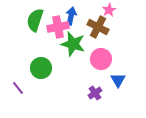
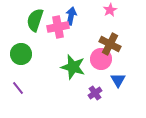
pink star: moved 1 px right
brown cross: moved 12 px right, 17 px down
green star: moved 23 px down
green circle: moved 20 px left, 14 px up
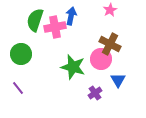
pink cross: moved 3 px left
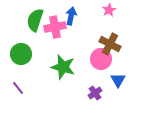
pink star: moved 1 px left
green star: moved 10 px left
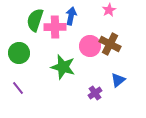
pink cross: rotated 10 degrees clockwise
green circle: moved 2 px left, 1 px up
pink circle: moved 11 px left, 13 px up
blue triangle: rotated 21 degrees clockwise
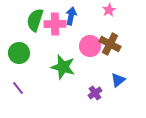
pink cross: moved 3 px up
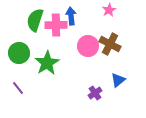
blue arrow: rotated 18 degrees counterclockwise
pink cross: moved 1 px right, 1 px down
pink circle: moved 2 px left
green star: moved 16 px left, 4 px up; rotated 25 degrees clockwise
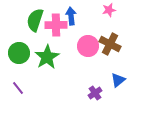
pink star: rotated 16 degrees clockwise
green star: moved 6 px up
